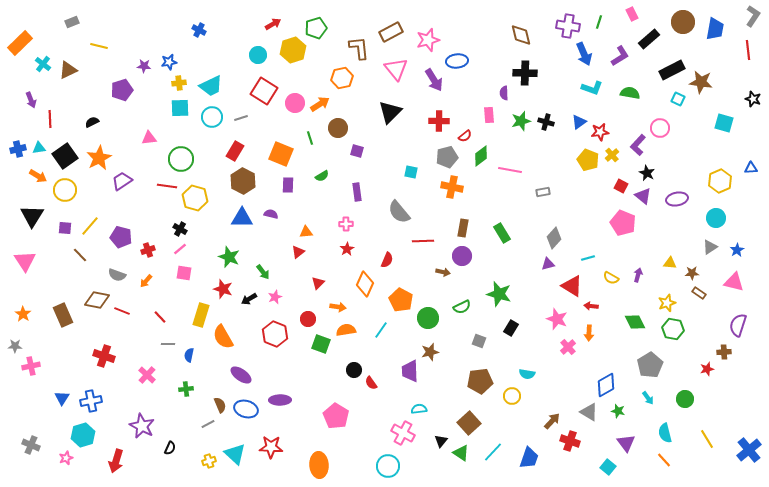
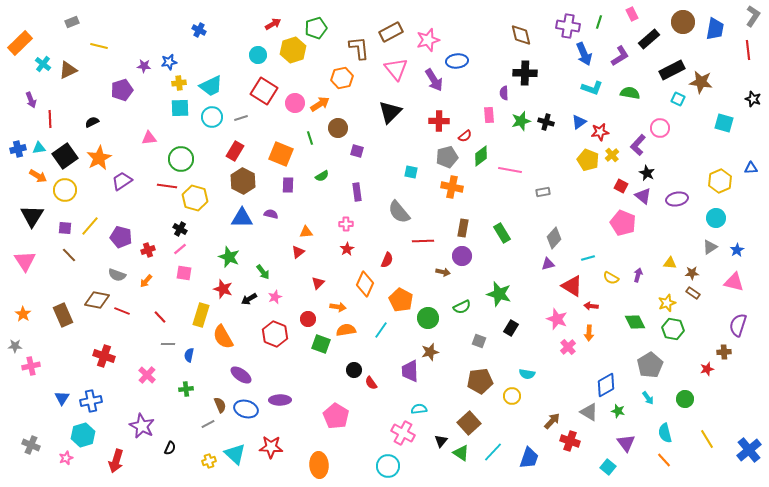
brown line at (80, 255): moved 11 px left
brown rectangle at (699, 293): moved 6 px left
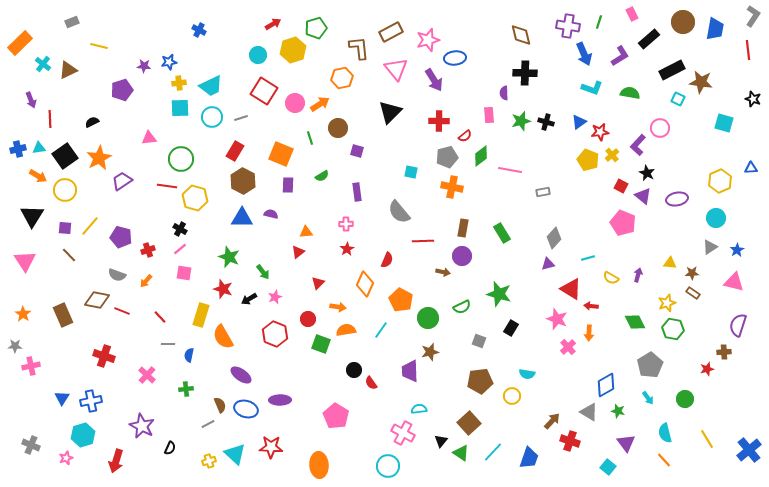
blue ellipse at (457, 61): moved 2 px left, 3 px up
red triangle at (572, 286): moved 1 px left, 3 px down
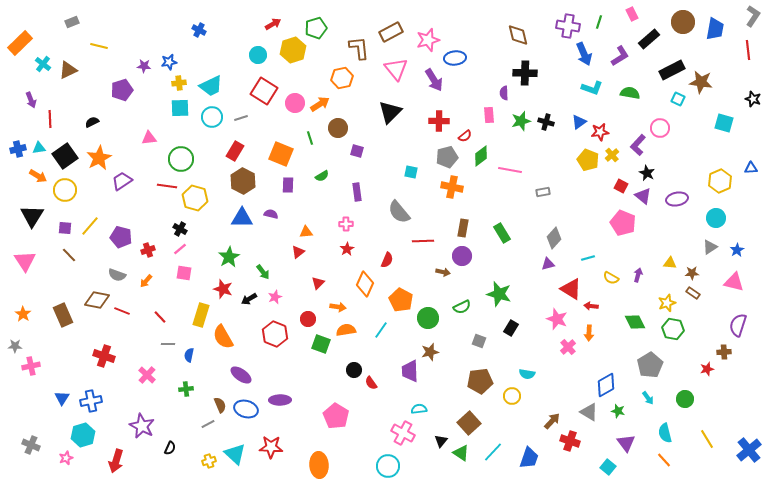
brown diamond at (521, 35): moved 3 px left
green star at (229, 257): rotated 20 degrees clockwise
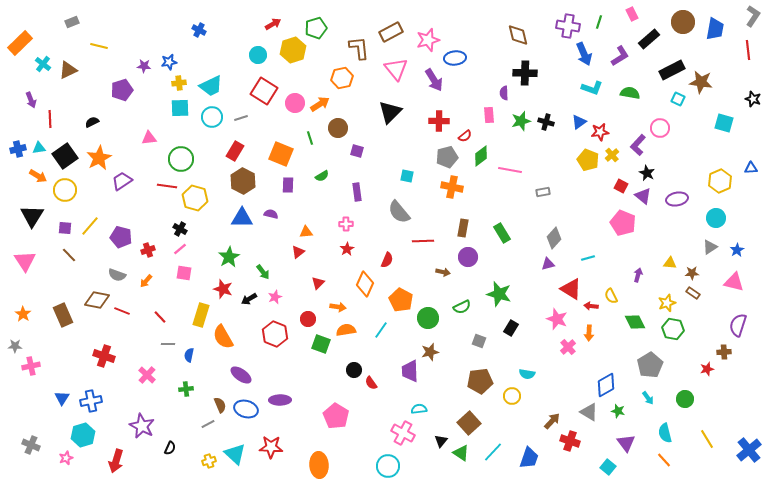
cyan square at (411, 172): moved 4 px left, 4 px down
purple circle at (462, 256): moved 6 px right, 1 px down
yellow semicircle at (611, 278): moved 18 px down; rotated 35 degrees clockwise
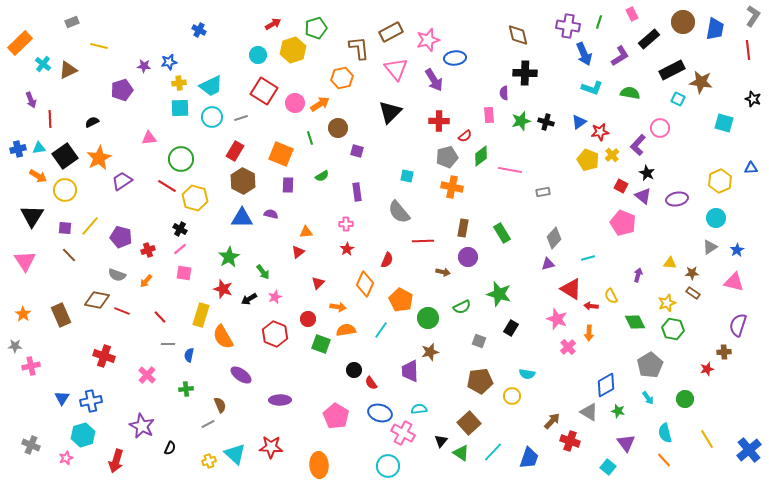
red line at (167, 186): rotated 24 degrees clockwise
brown rectangle at (63, 315): moved 2 px left
blue ellipse at (246, 409): moved 134 px right, 4 px down
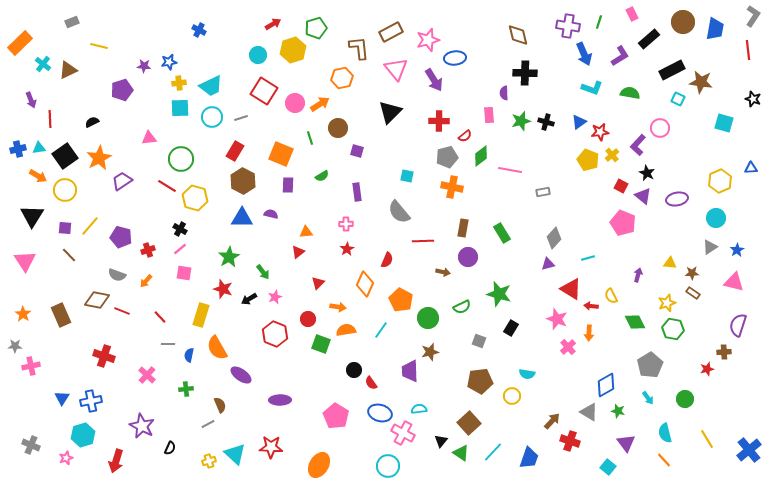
orange semicircle at (223, 337): moved 6 px left, 11 px down
orange ellipse at (319, 465): rotated 35 degrees clockwise
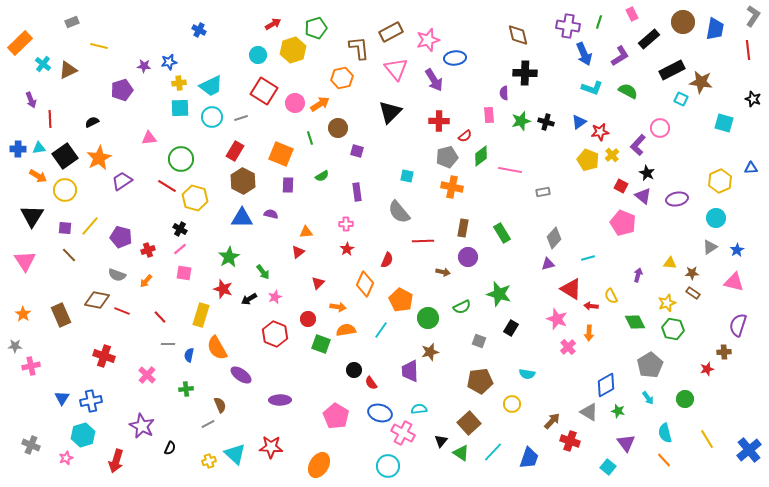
green semicircle at (630, 93): moved 2 px left, 2 px up; rotated 18 degrees clockwise
cyan square at (678, 99): moved 3 px right
blue cross at (18, 149): rotated 14 degrees clockwise
yellow circle at (512, 396): moved 8 px down
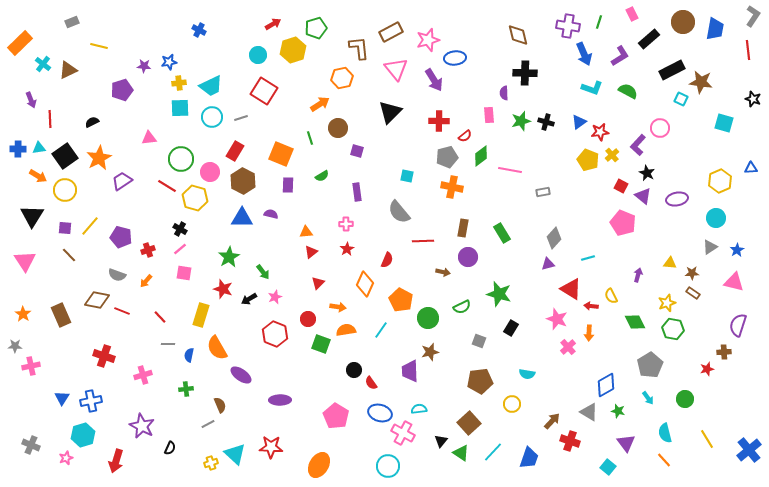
pink circle at (295, 103): moved 85 px left, 69 px down
red triangle at (298, 252): moved 13 px right
pink cross at (147, 375): moved 4 px left; rotated 30 degrees clockwise
yellow cross at (209, 461): moved 2 px right, 2 px down
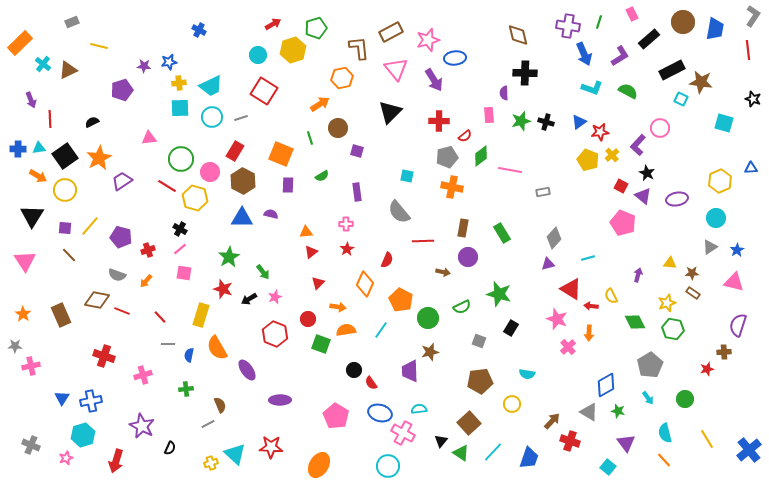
purple ellipse at (241, 375): moved 6 px right, 5 px up; rotated 20 degrees clockwise
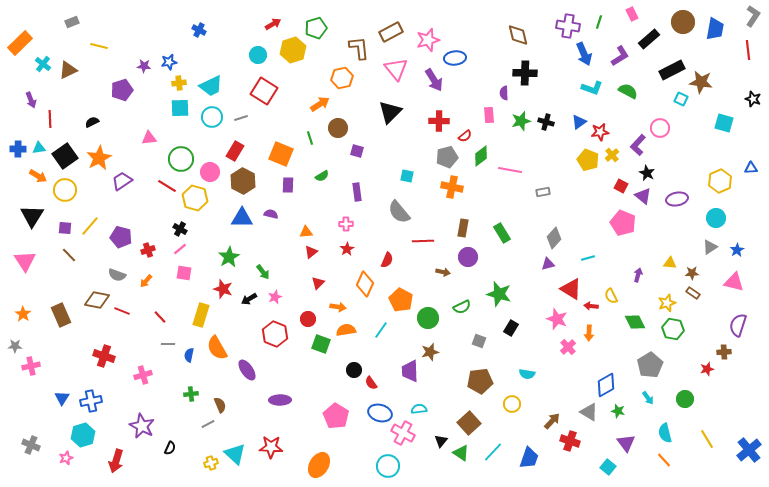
green cross at (186, 389): moved 5 px right, 5 px down
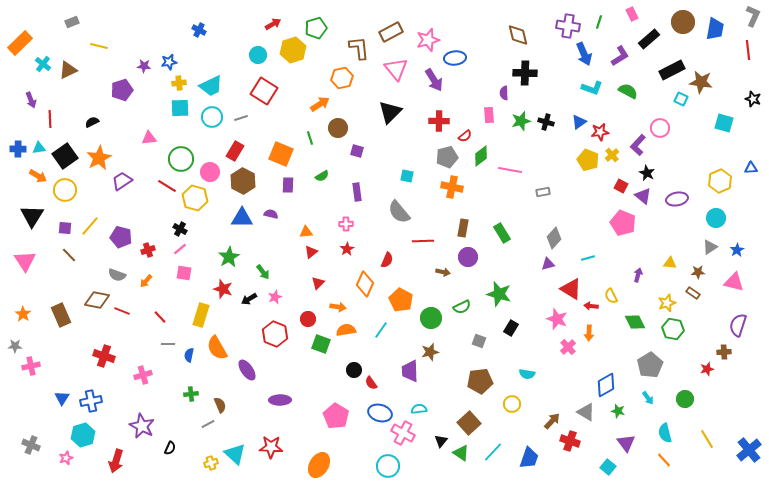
gray L-shape at (753, 16): rotated 10 degrees counterclockwise
brown star at (692, 273): moved 6 px right, 1 px up
green circle at (428, 318): moved 3 px right
gray triangle at (589, 412): moved 3 px left
